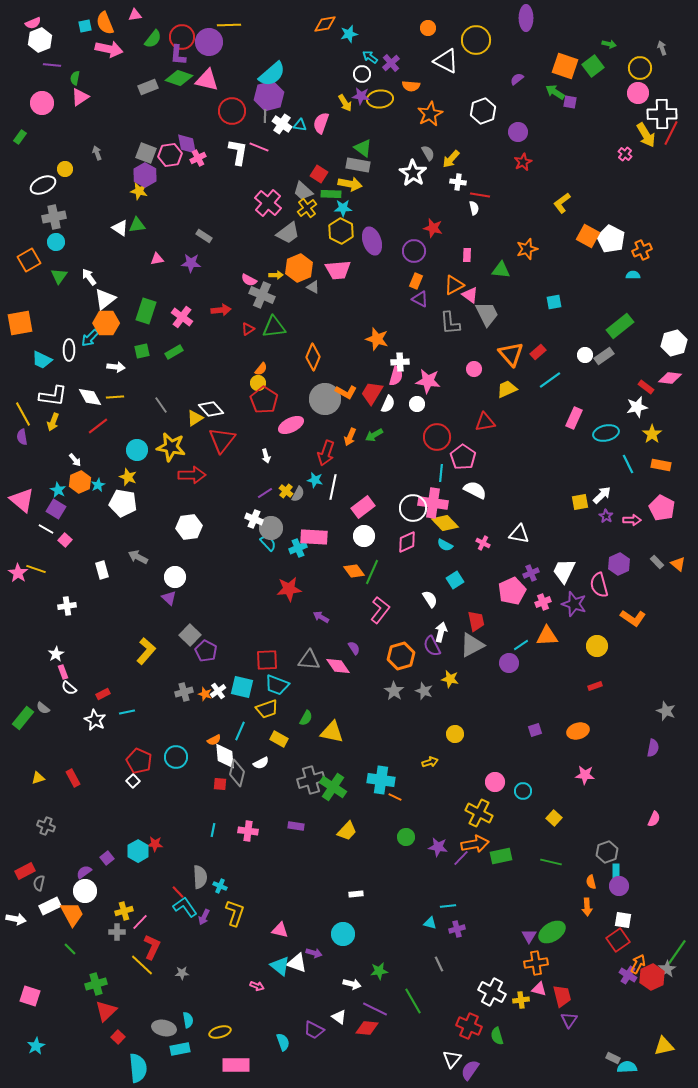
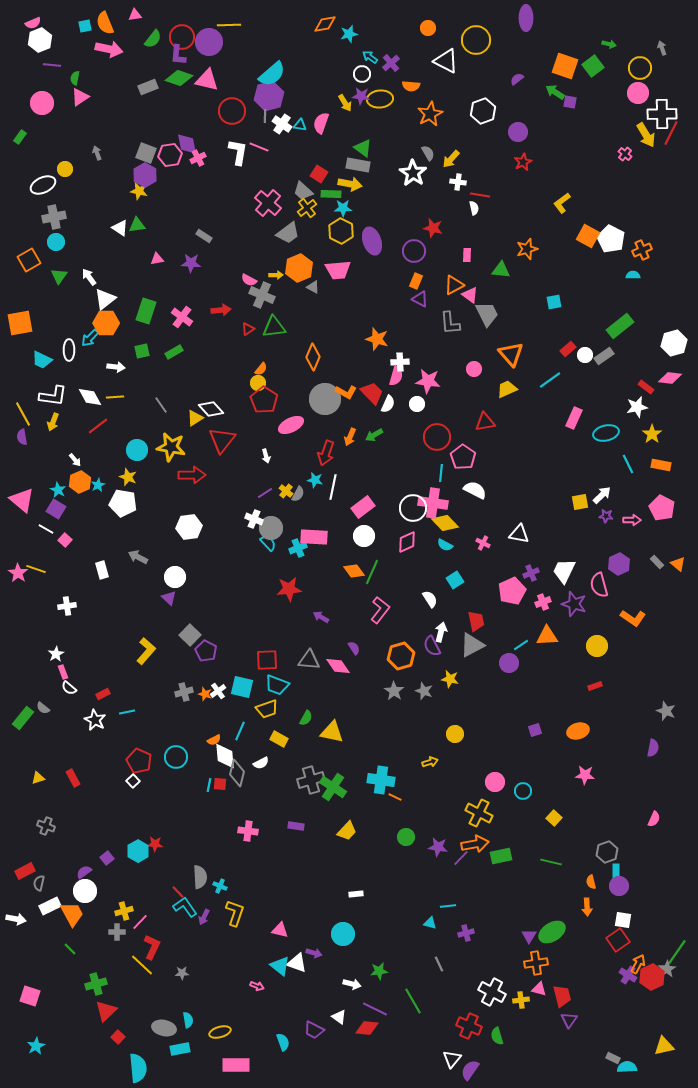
red rectangle at (538, 352): moved 30 px right, 3 px up
red trapezoid at (372, 393): rotated 105 degrees clockwise
purple star at (606, 516): rotated 24 degrees counterclockwise
cyan line at (213, 830): moved 4 px left, 45 px up
purple cross at (457, 929): moved 9 px right, 4 px down
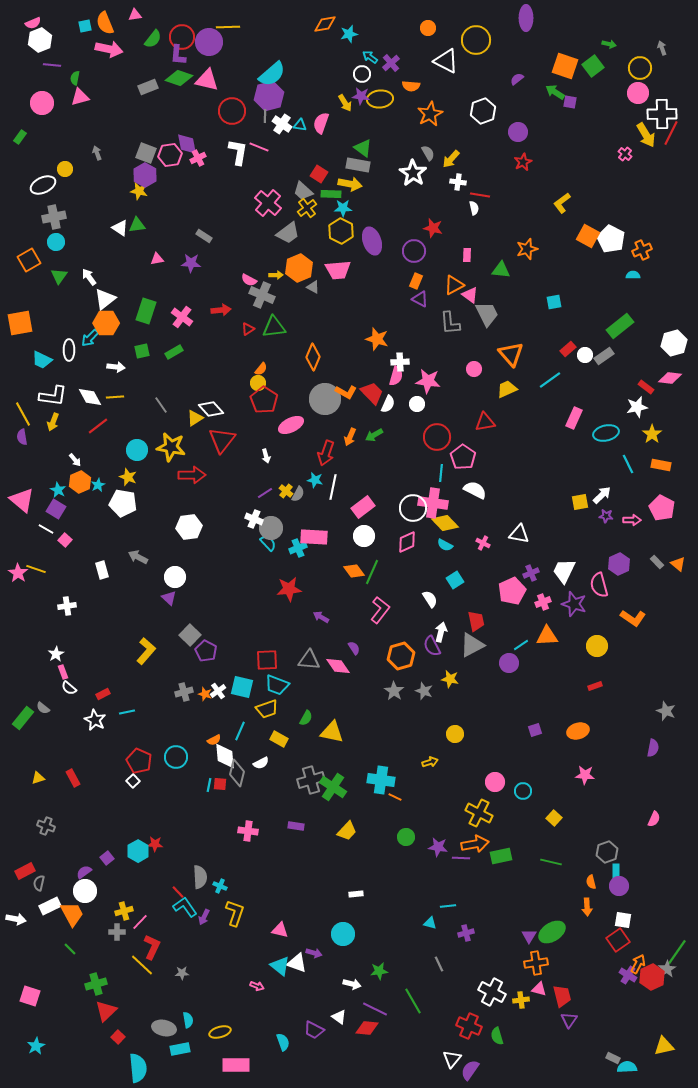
yellow line at (229, 25): moved 1 px left, 2 px down
pink triangle at (80, 97): rotated 18 degrees clockwise
purple line at (461, 858): rotated 48 degrees clockwise
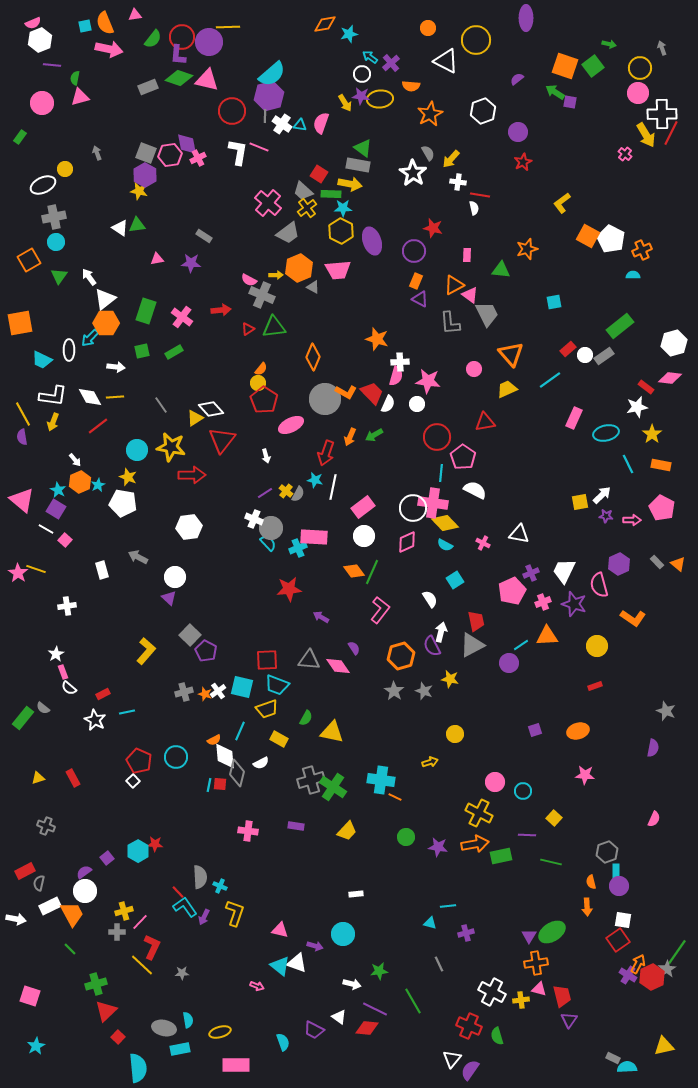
purple line at (461, 858): moved 66 px right, 23 px up
purple arrow at (314, 953): moved 1 px right, 7 px up
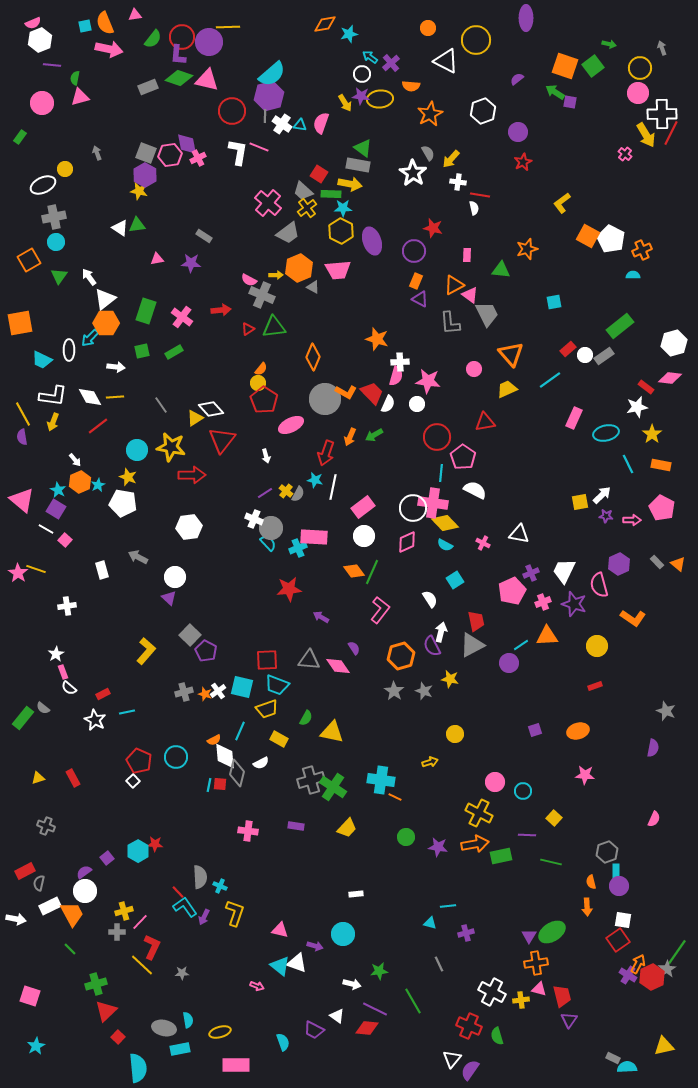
yellow trapezoid at (347, 831): moved 3 px up
white triangle at (339, 1017): moved 2 px left, 1 px up
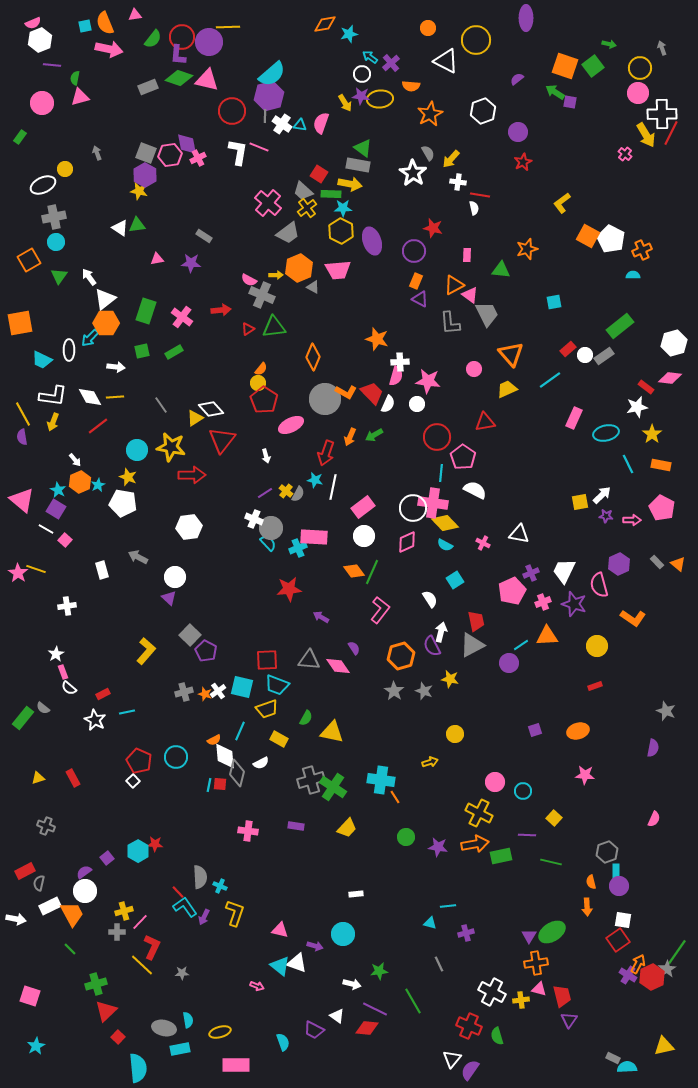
orange line at (395, 797): rotated 32 degrees clockwise
